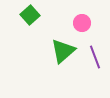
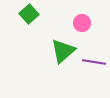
green square: moved 1 px left, 1 px up
purple line: moved 1 px left, 5 px down; rotated 60 degrees counterclockwise
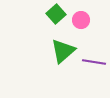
green square: moved 27 px right
pink circle: moved 1 px left, 3 px up
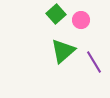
purple line: rotated 50 degrees clockwise
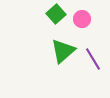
pink circle: moved 1 px right, 1 px up
purple line: moved 1 px left, 3 px up
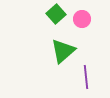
purple line: moved 7 px left, 18 px down; rotated 25 degrees clockwise
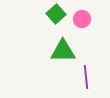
green triangle: rotated 40 degrees clockwise
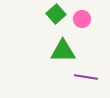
purple line: rotated 75 degrees counterclockwise
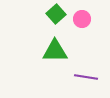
green triangle: moved 8 px left
